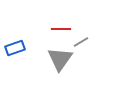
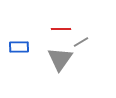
blue rectangle: moved 4 px right, 1 px up; rotated 18 degrees clockwise
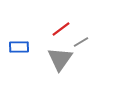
red line: rotated 36 degrees counterclockwise
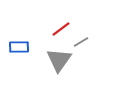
gray triangle: moved 1 px left, 1 px down
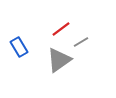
blue rectangle: rotated 60 degrees clockwise
gray triangle: rotated 20 degrees clockwise
